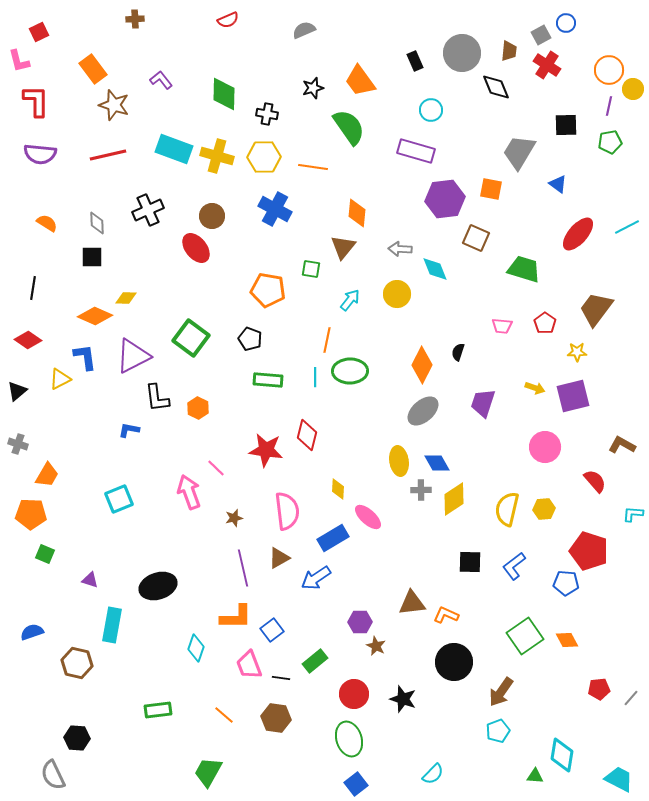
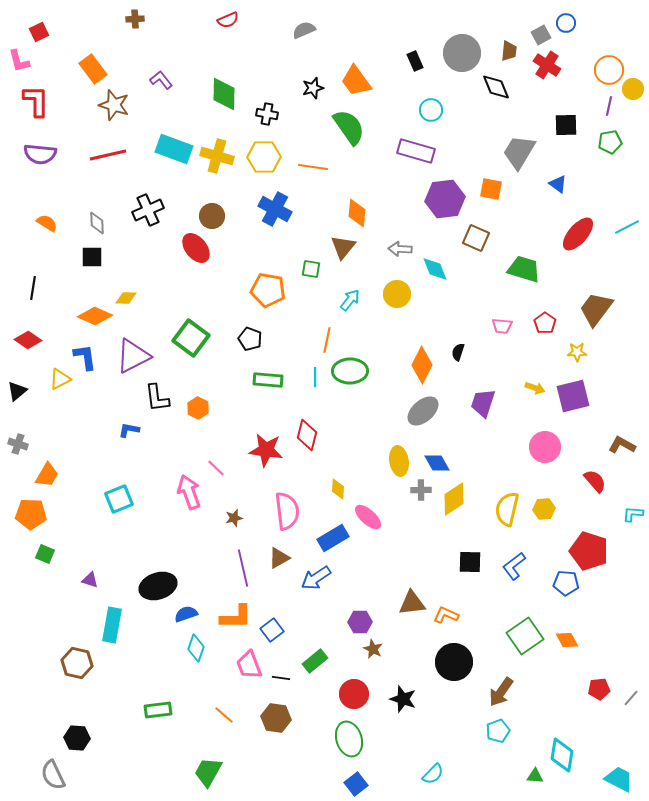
orange trapezoid at (360, 81): moved 4 px left
blue semicircle at (32, 632): moved 154 px right, 18 px up
brown star at (376, 646): moved 3 px left, 3 px down
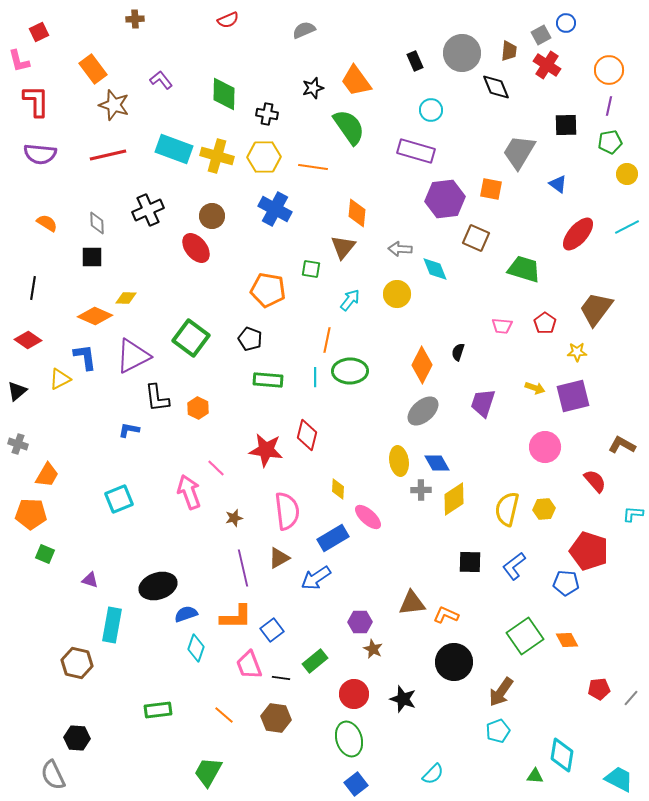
yellow circle at (633, 89): moved 6 px left, 85 px down
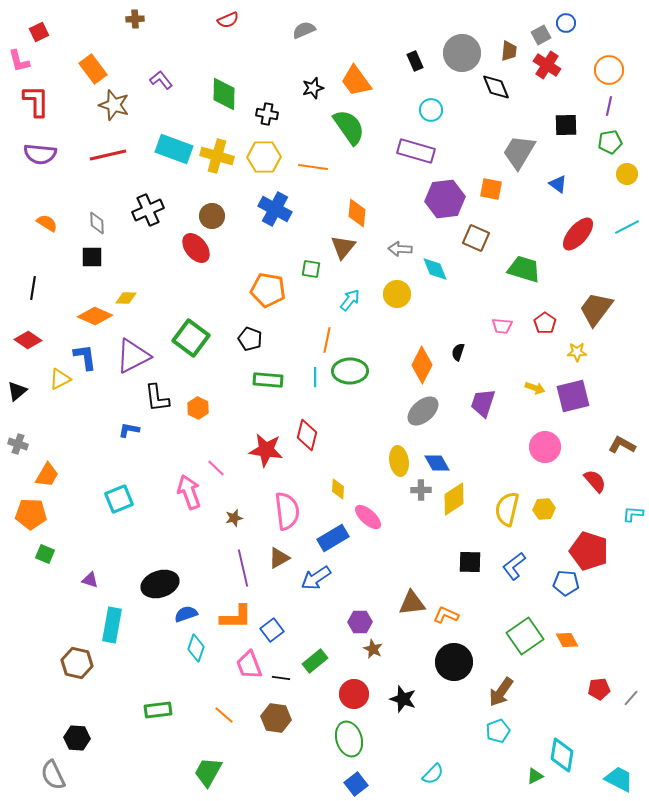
black ellipse at (158, 586): moved 2 px right, 2 px up
green triangle at (535, 776): rotated 30 degrees counterclockwise
